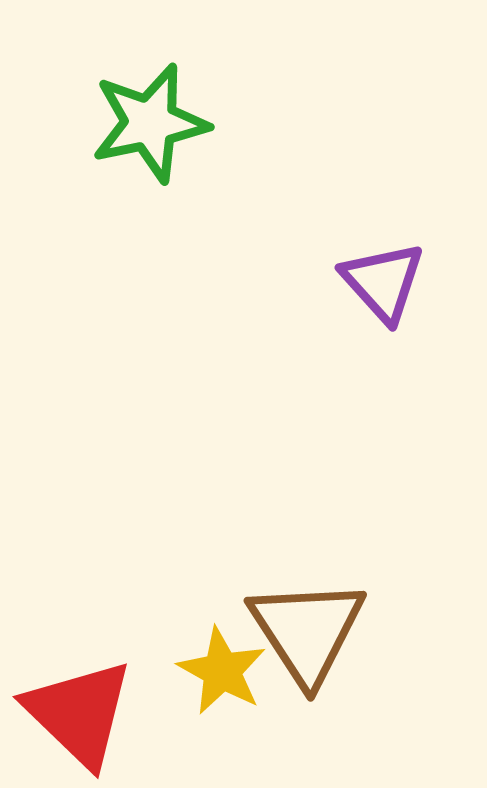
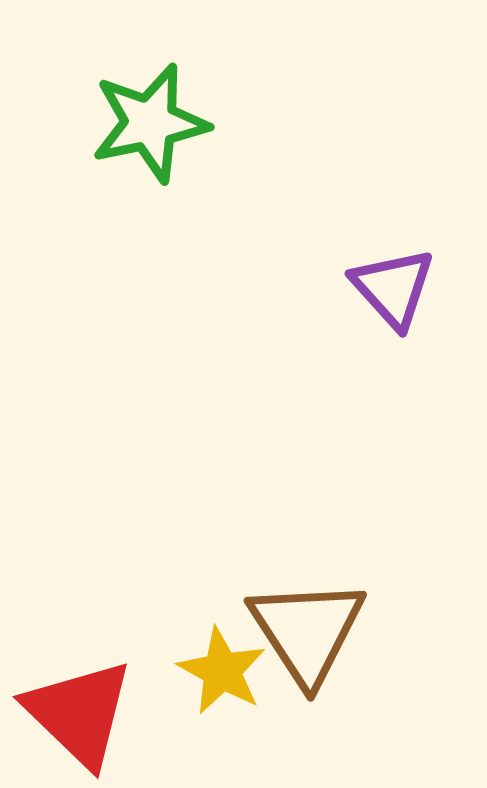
purple triangle: moved 10 px right, 6 px down
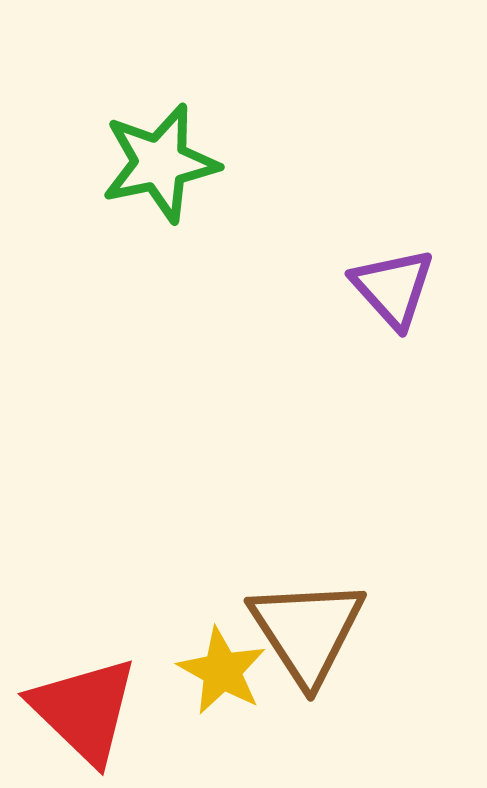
green star: moved 10 px right, 40 px down
red triangle: moved 5 px right, 3 px up
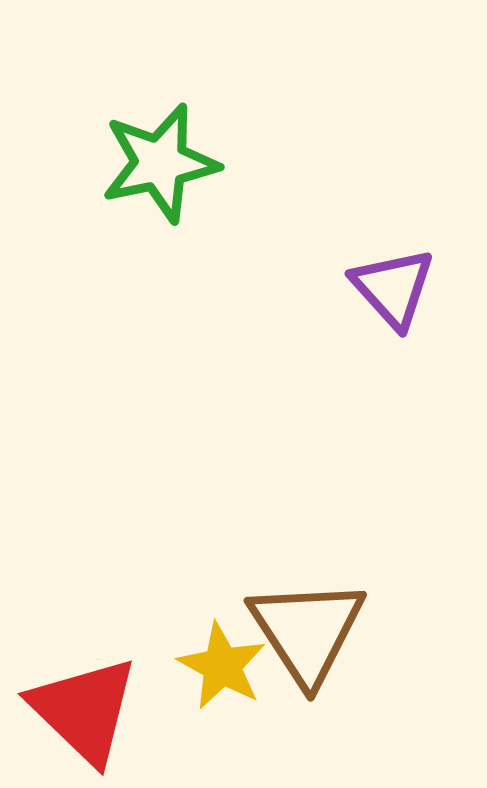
yellow star: moved 5 px up
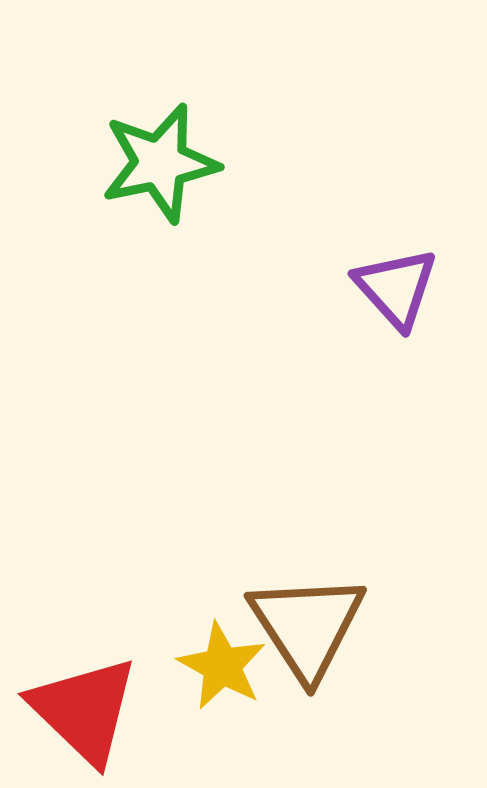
purple triangle: moved 3 px right
brown triangle: moved 5 px up
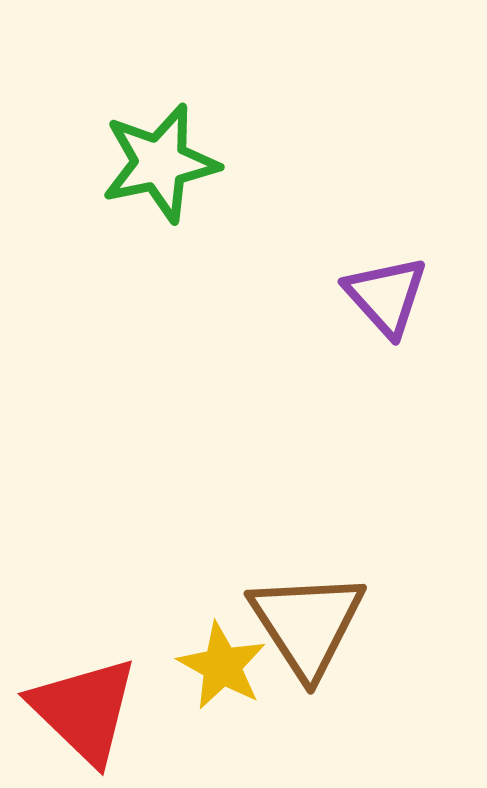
purple triangle: moved 10 px left, 8 px down
brown triangle: moved 2 px up
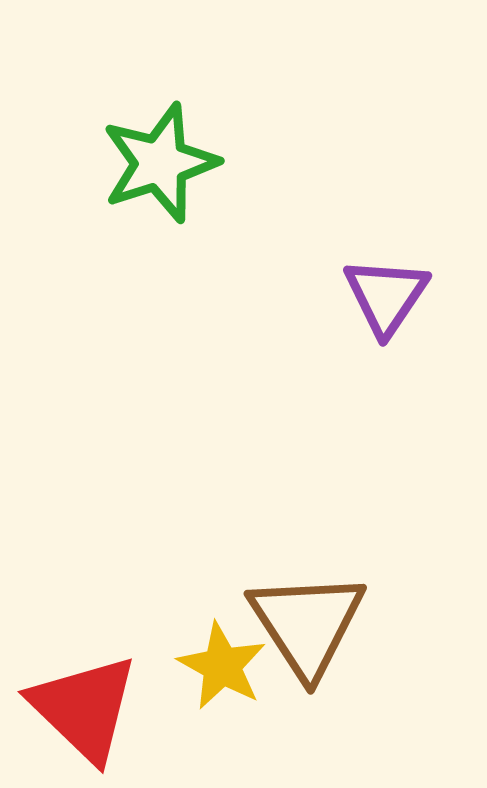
green star: rotated 6 degrees counterclockwise
purple triangle: rotated 16 degrees clockwise
red triangle: moved 2 px up
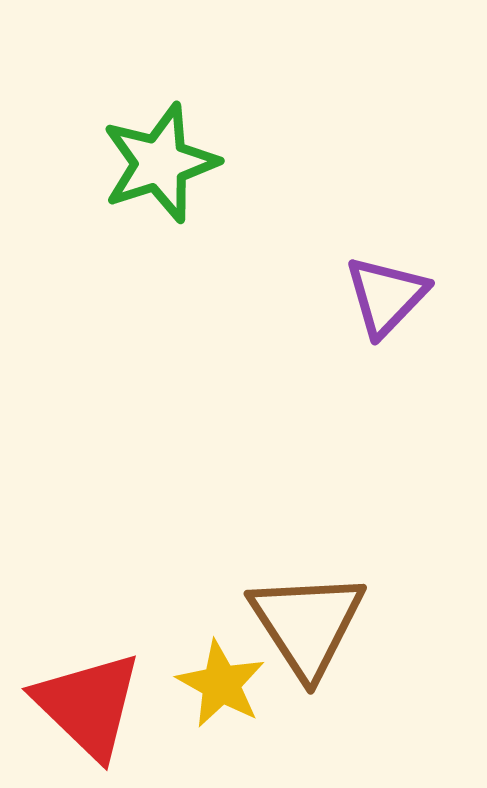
purple triangle: rotated 10 degrees clockwise
yellow star: moved 1 px left, 18 px down
red triangle: moved 4 px right, 3 px up
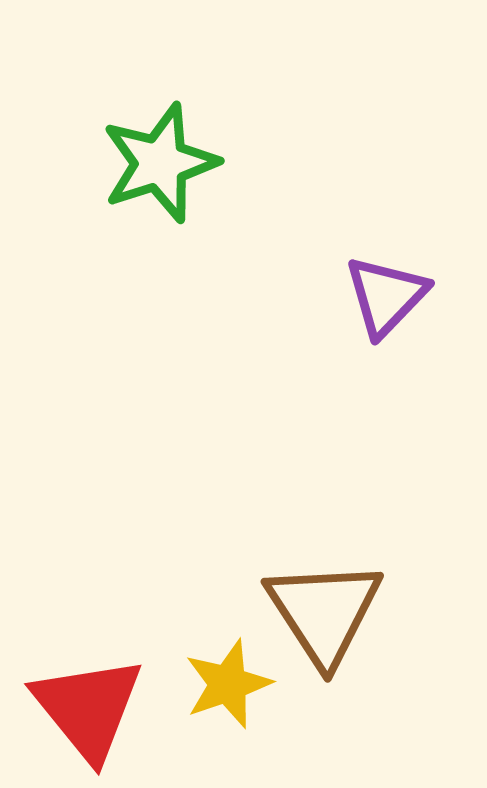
brown triangle: moved 17 px right, 12 px up
yellow star: moved 7 px right; rotated 24 degrees clockwise
red triangle: moved 3 px down; rotated 7 degrees clockwise
